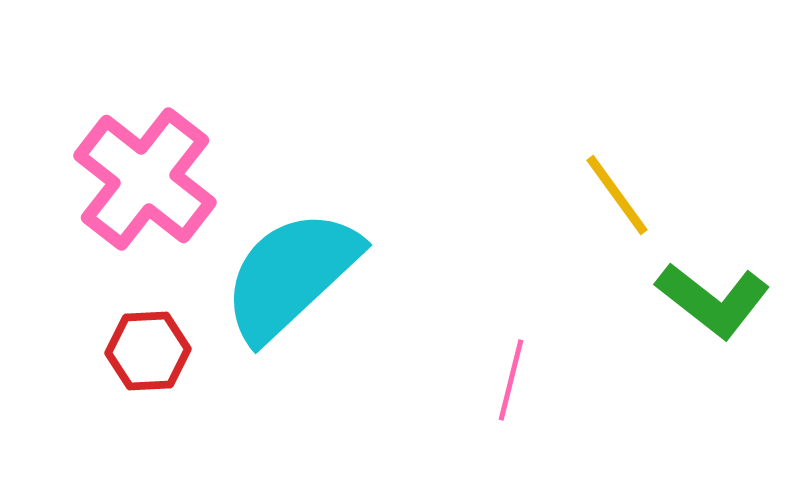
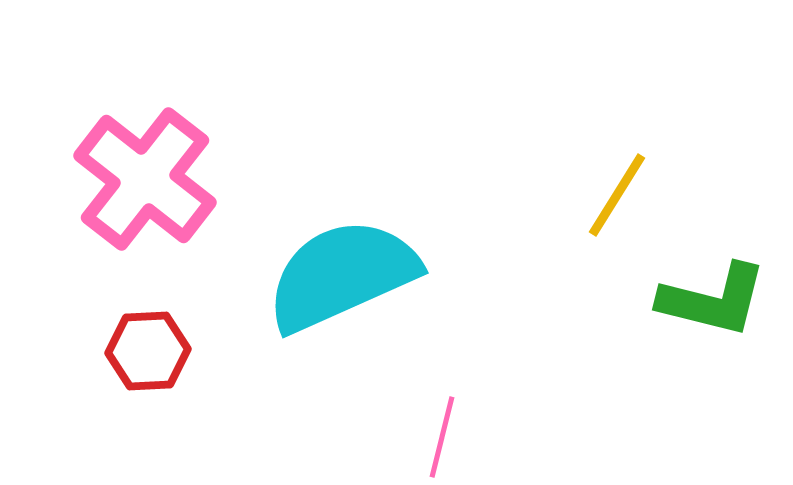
yellow line: rotated 68 degrees clockwise
cyan semicircle: moved 51 px right; rotated 19 degrees clockwise
green L-shape: rotated 24 degrees counterclockwise
pink line: moved 69 px left, 57 px down
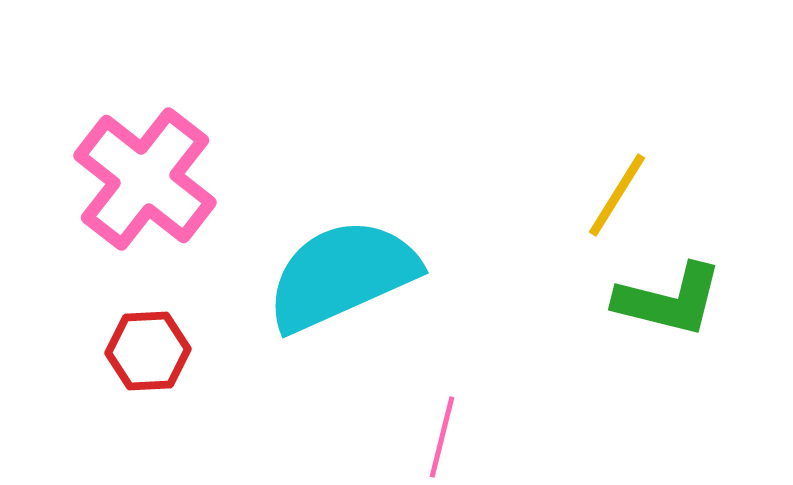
green L-shape: moved 44 px left
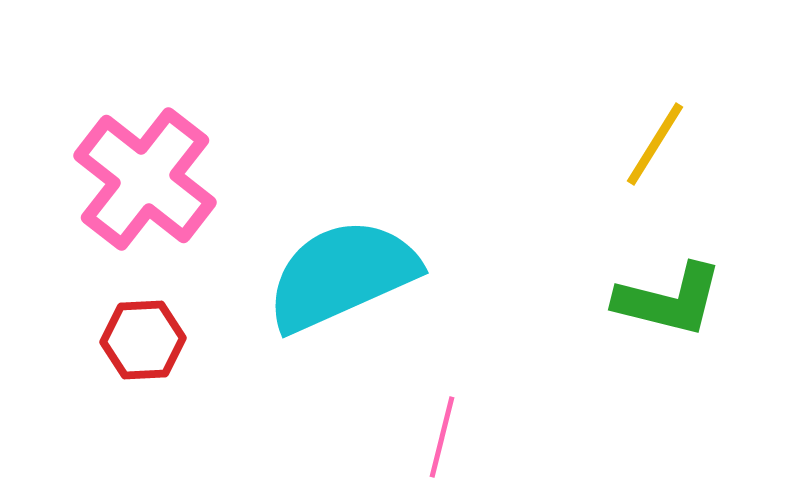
yellow line: moved 38 px right, 51 px up
red hexagon: moved 5 px left, 11 px up
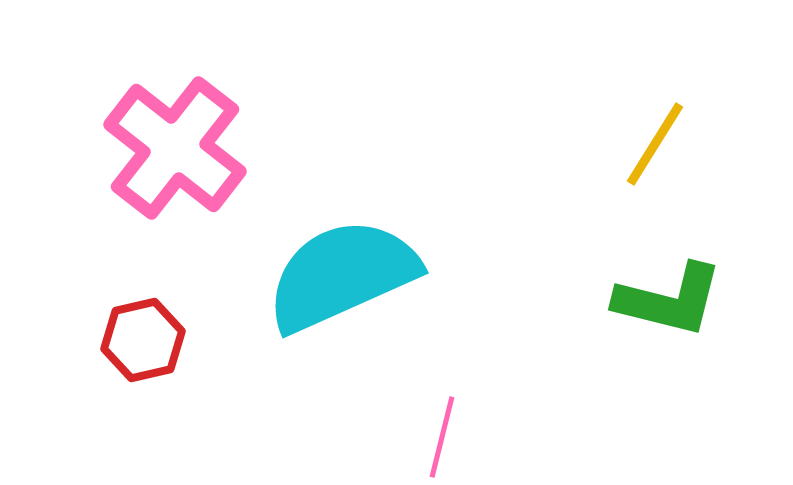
pink cross: moved 30 px right, 31 px up
red hexagon: rotated 10 degrees counterclockwise
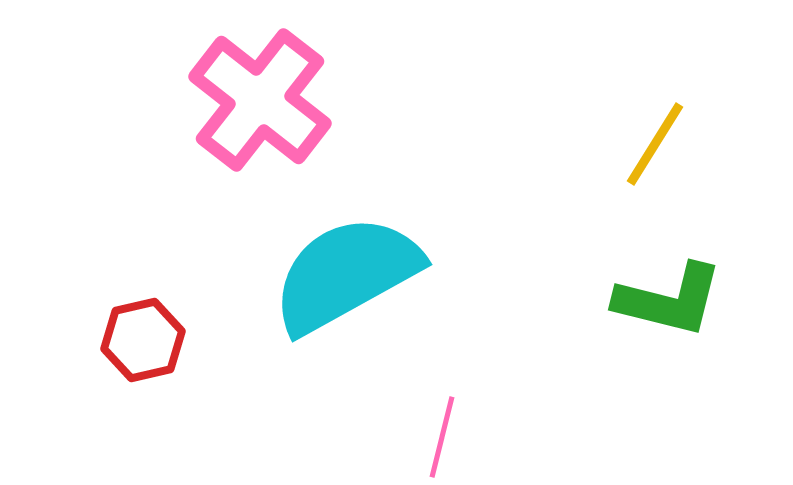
pink cross: moved 85 px right, 48 px up
cyan semicircle: moved 4 px right, 1 px up; rotated 5 degrees counterclockwise
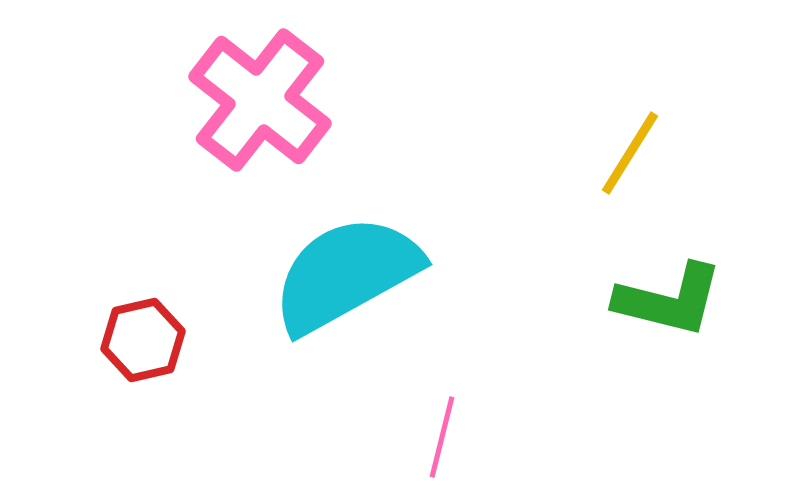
yellow line: moved 25 px left, 9 px down
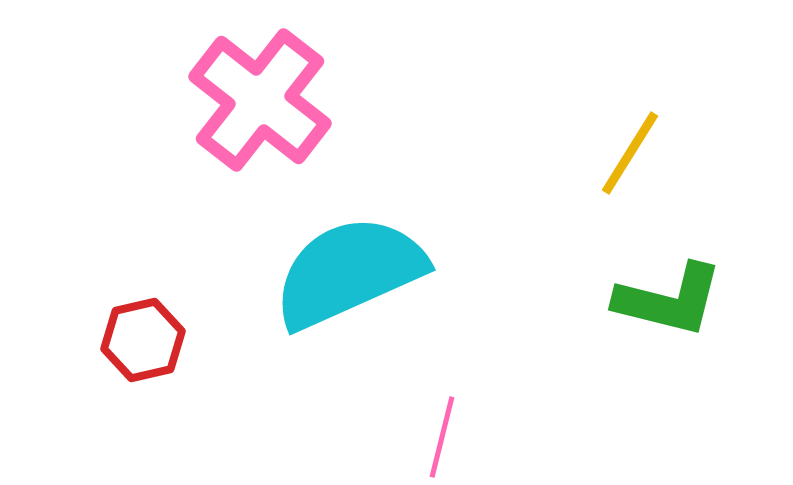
cyan semicircle: moved 3 px right, 2 px up; rotated 5 degrees clockwise
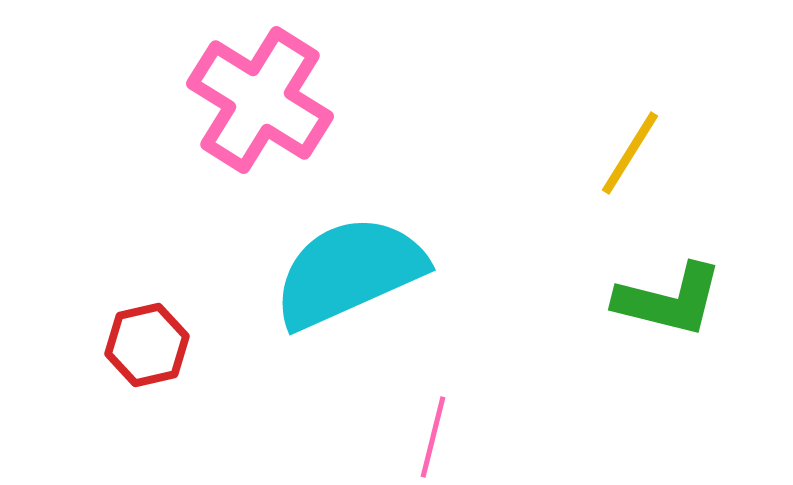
pink cross: rotated 6 degrees counterclockwise
red hexagon: moved 4 px right, 5 px down
pink line: moved 9 px left
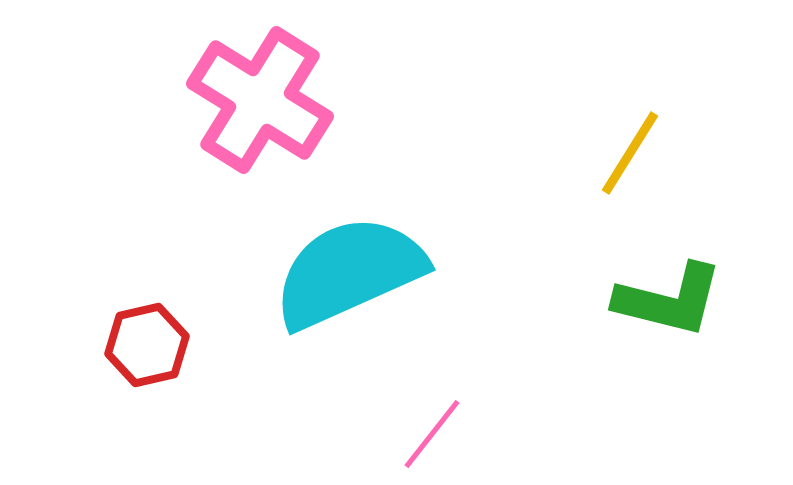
pink line: moved 1 px left, 3 px up; rotated 24 degrees clockwise
